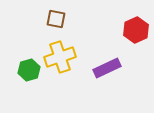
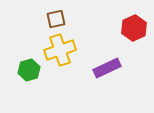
brown square: rotated 24 degrees counterclockwise
red hexagon: moved 2 px left, 2 px up
yellow cross: moved 7 px up
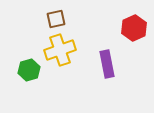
purple rectangle: moved 4 px up; rotated 76 degrees counterclockwise
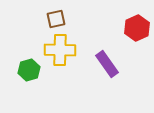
red hexagon: moved 3 px right
yellow cross: rotated 20 degrees clockwise
purple rectangle: rotated 24 degrees counterclockwise
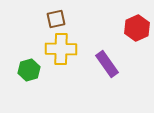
yellow cross: moved 1 px right, 1 px up
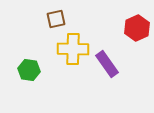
yellow cross: moved 12 px right
green hexagon: rotated 25 degrees clockwise
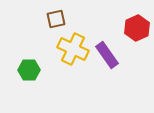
yellow cross: rotated 24 degrees clockwise
purple rectangle: moved 9 px up
green hexagon: rotated 10 degrees counterclockwise
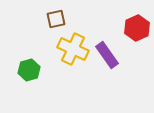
green hexagon: rotated 15 degrees counterclockwise
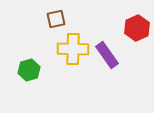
yellow cross: rotated 24 degrees counterclockwise
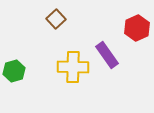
brown square: rotated 30 degrees counterclockwise
yellow cross: moved 18 px down
green hexagon: moved 15 px left, 1 px down
